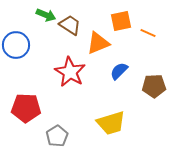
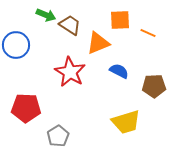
orange square: moved 1 px left, 1 px up; rotated 10 degrees clockwise
blue semicircle: rotated 72 degrees clockwise
yellow trapezoid: moved 15 px right, 1 px up
gray pentagon: moved 1 px right
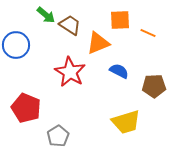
green arrow: rotated 18 degrees clockwise
red pentagon: rotated 20 degrees clockwise
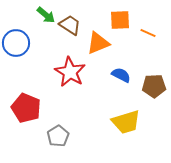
blue circle: moved 2 px up
blue semicircle: moved 2 px right, 4 px down
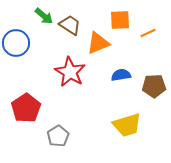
green arrow: moved 2 px left, 1 px down
orange line: rotated 49 degrees counterclockwise
blue semicircle: rotated 36 degrees counterclockwise
red pentagon: rotated 16 degrees clockwise
yellow trapezoid: moved 1 px right, 3 px down
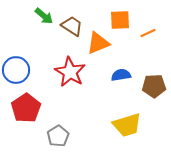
brown trapezoid: moved 2 px right, 1 px down
blue circle: moved 27 px down
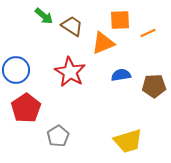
orange triangle: moved 5 px right
yellow trapezoid: moved 1 px right, 16 px down
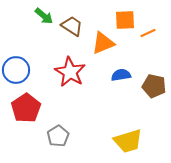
orange square: moved 5 px right
brown pentagon: rotated 15 degrees clockwise
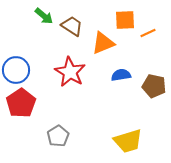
red pentagon: moved 5 px left, 5 px up
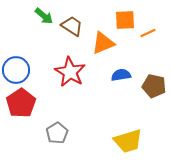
gray pentagon: moved 1 px left, 3 px up
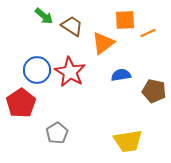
orange triangle: rotated 15 degrees counterclockwise
blue circle: moved 21 px right
brown pentagon: moved 5 px down
yellow trapezoid: rotated 8 degrees clockwise
